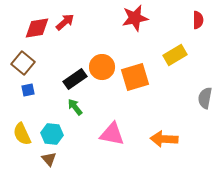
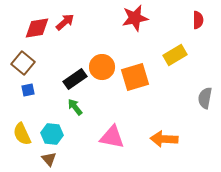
pink triangle: moved 3 px down
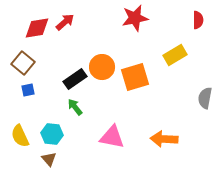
yellow semicircle: moved 2 px left, 2 px down
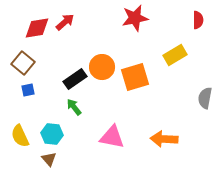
green arrow: moved 1 px left
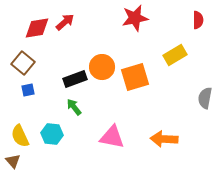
black rectangle: rotated 15 degrees clockwise
brown triangle: moved 36 px left, 2 px down
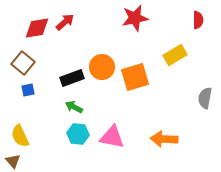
black rectangle: moved 3 px left, 1 px up
green arrow: rotated 24 degrees counterclockwise
cyan hexagon: moved 26 px right
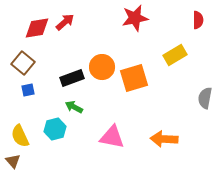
orange square: moved 1 px left, 1 px down
cyan hexagon: moved 23 px left, 5 px up; rotated 20 degrees counterclockwise
